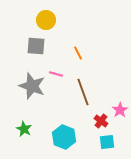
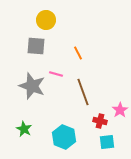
red cross: moved 1 px left; rotated 24 degrees counterclockwise
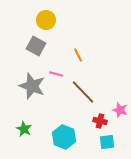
gray square: rotated 24 degrees clockwise
orange line: moved 2 px down
brown line: rotated 24 degrees counterclockwise
pink star: rotated 21 degrees counterclockwise
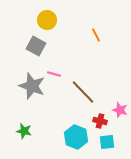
yellow circle: moved 1 px right
orange line: moved 18 px right, 20 px up
pink line: moved 2 px left
green star: moved 2 px down; rotated 14 degrees counterclockwise
cyan hexagon: moved 12 px right
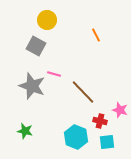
green star: moved 1 px right
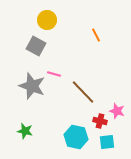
pink star: moved 3 px left, 1 px down
cyan hexagon: rotated 10 degrees counterclockwise
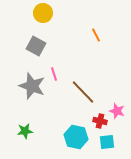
yellow circle: moved 4 px left, 7 px up
pink line: rotated 56 degrees clockwise
green star: rotated 21 degrees counterclockwise
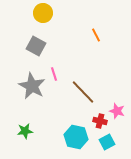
gray star: rotated 8 degrees clockwise
cyan square: rotated 21 degrees counterclockwise
